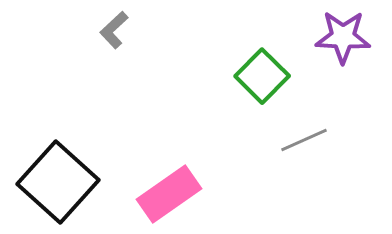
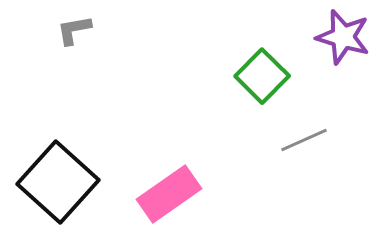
gray L-shape: moved 40 px left; rotated 33 degrees clockwise
purple star: rotated 14 degrees clockwise
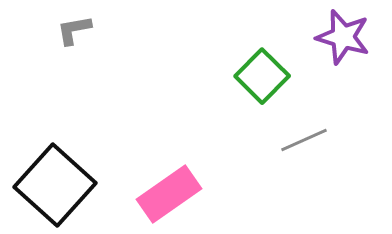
black square: moved 3 px left, 3 px down
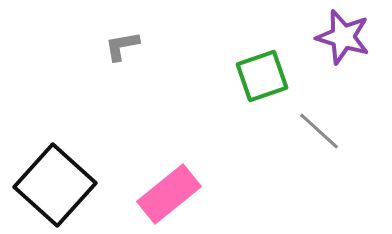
gray L-shape: moved 48 px right, 16 px down
green square: rotated 26 degrees clockwise
gray line: moved 15 px right, 9 px up; rotated 66 degrees clockwise
pink rectangle: rotated 4 degrees counterclockwise
